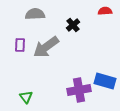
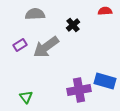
purple rectangle: rotated 56 degrees clockwise
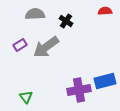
black cross: moved 7 px left, 4 px up; rotated 16 degrees counterclockwise
blue rectangle: rotated 30 degrees counterclockwise
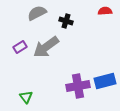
gray semicircle: moved 2 px right, 1 px up; rotated 24 degrees counterclockwise
black cross: rotated 16 degrees counterclockwise
purple rectangle: moved 2 px down
purple cross: moved 1 px left, 4 px up
